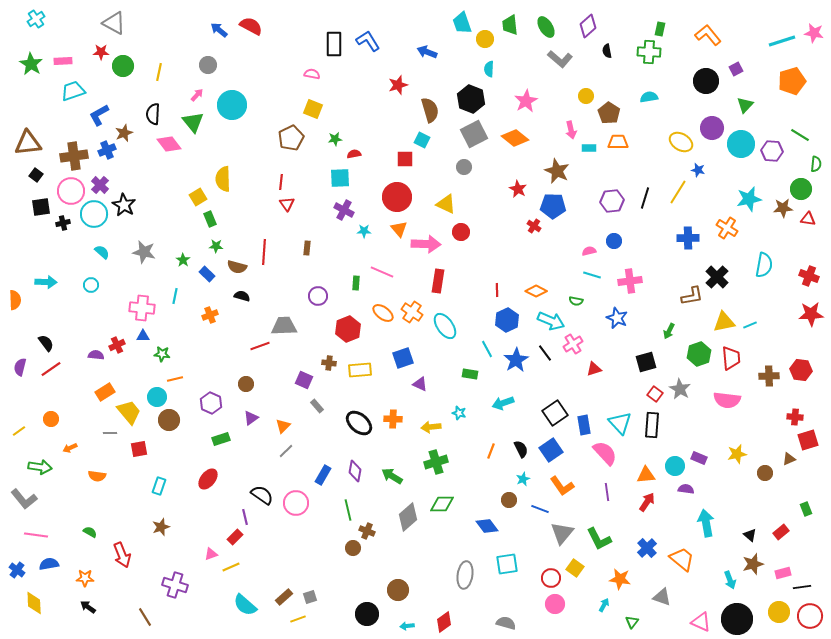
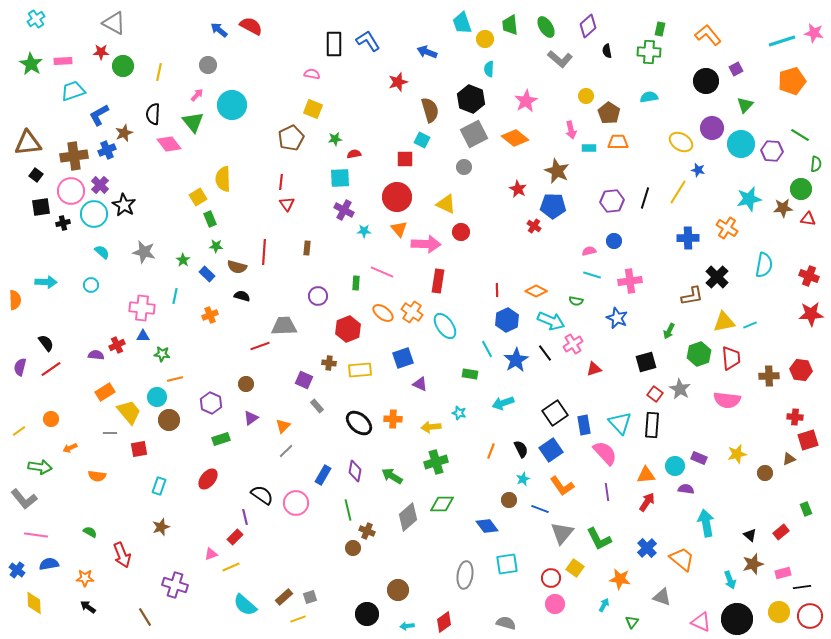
red star at (398, 85): moved 3 px up
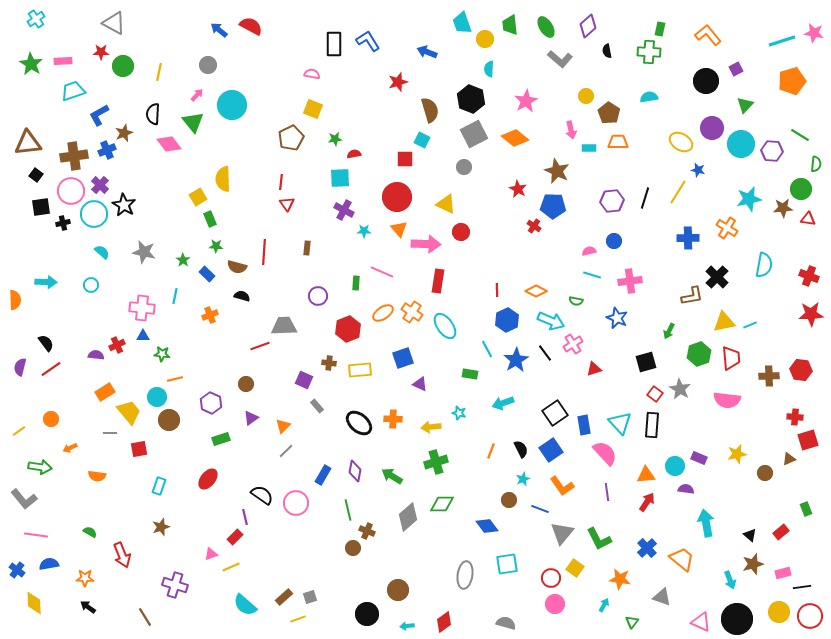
orange ellipse at (383, 313): rotated 70 degrees counterclockwise
